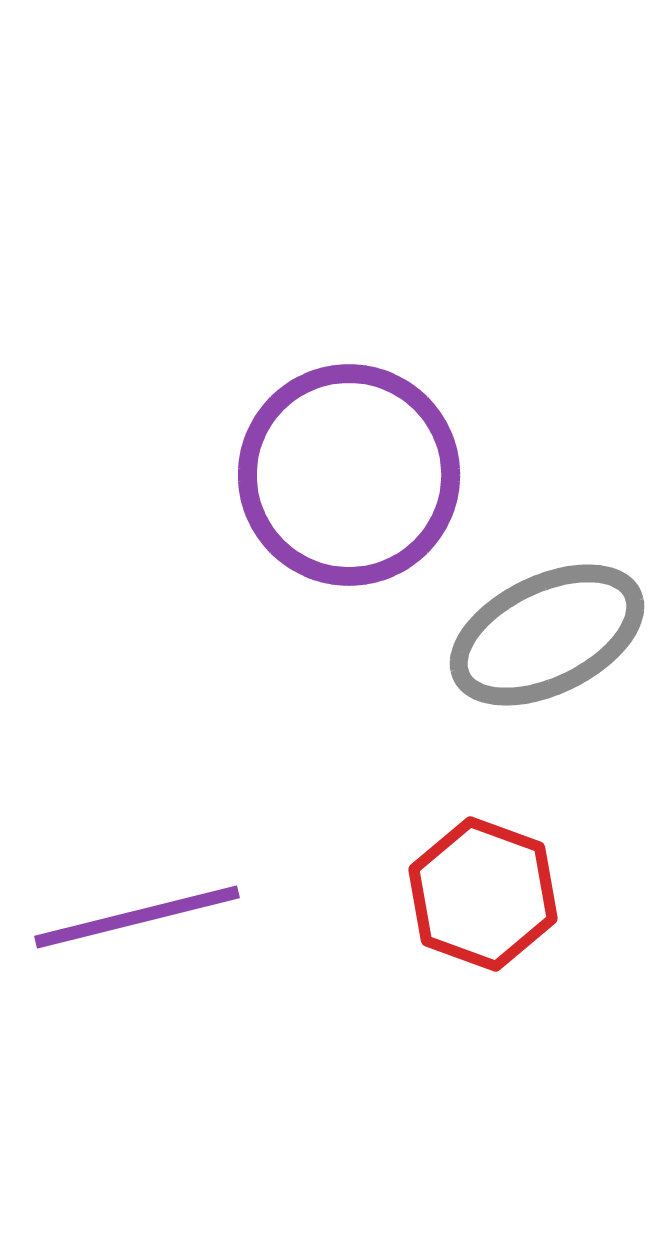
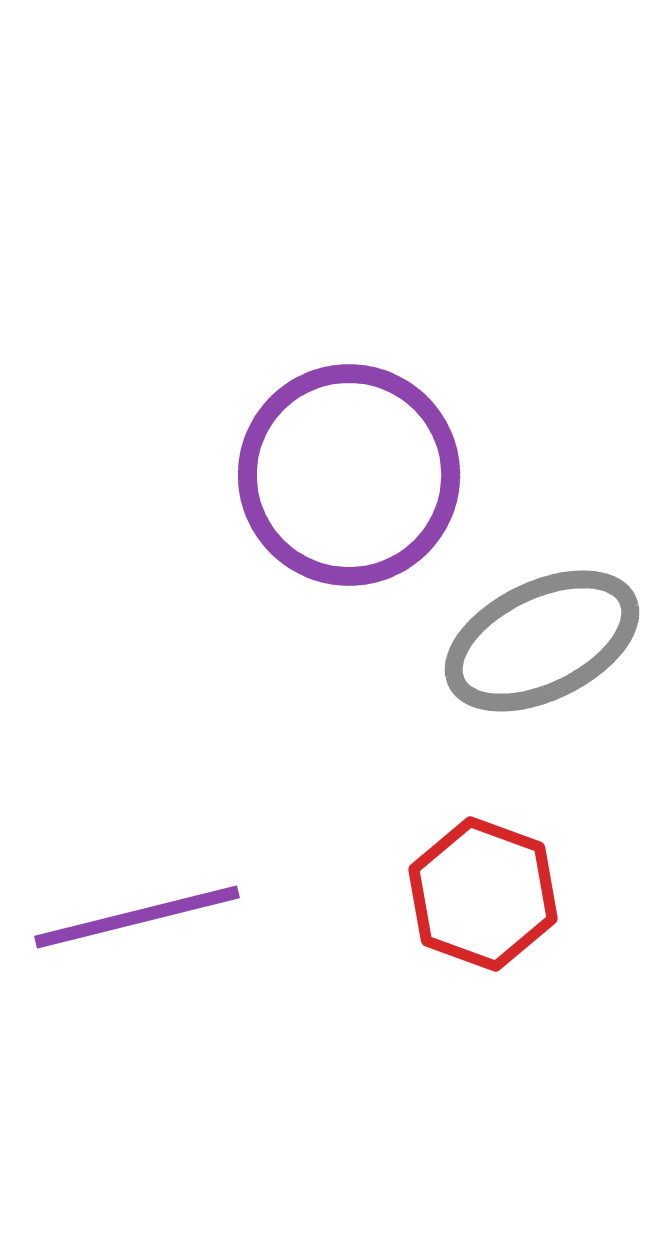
gray ellipse: moved 5 px left, 6 px down
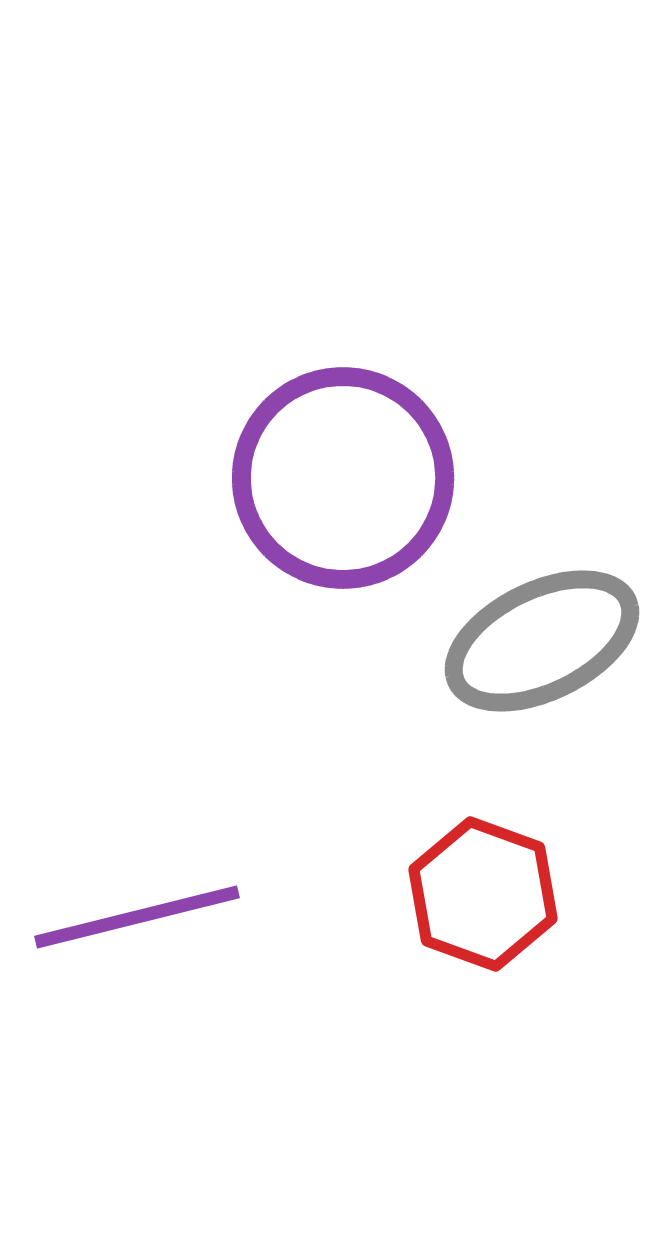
purple circle: moved 6 px left, 3 px down
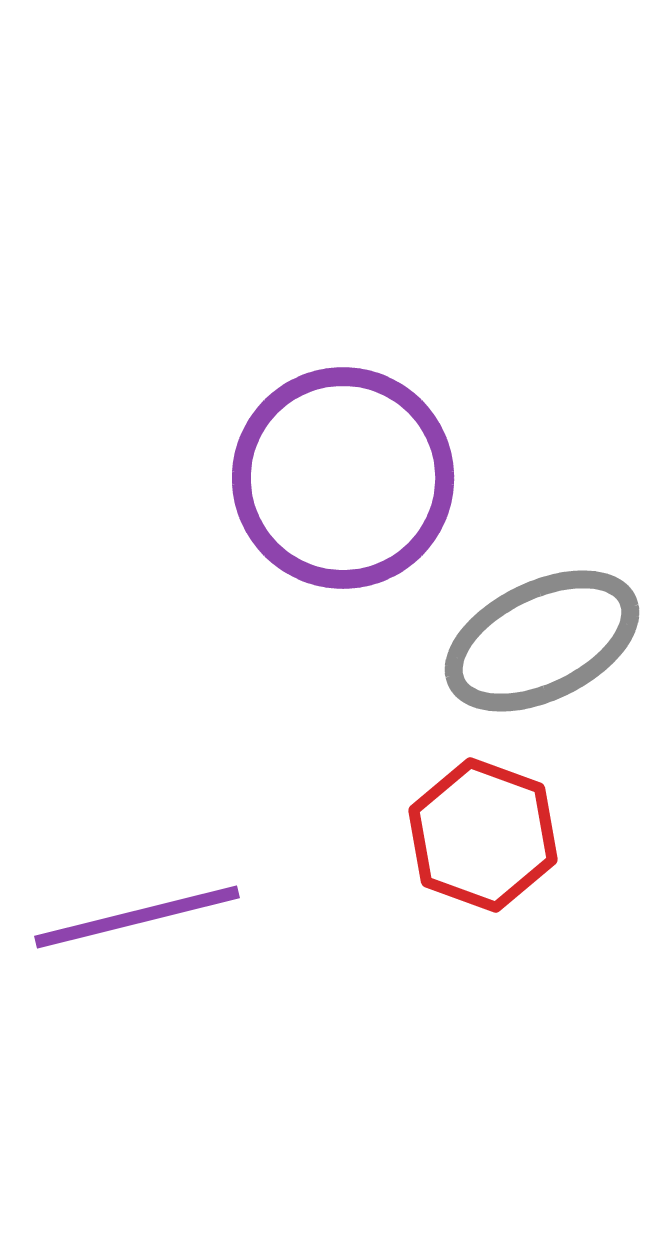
red hexagon: moved 59 px up
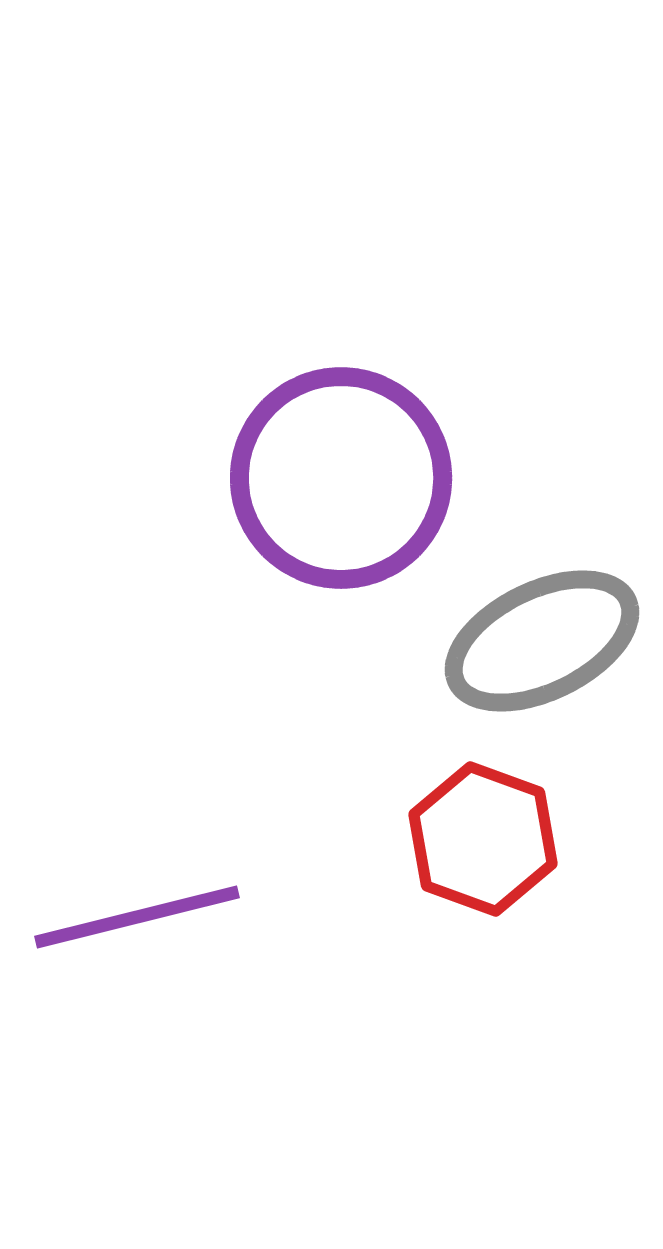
purple circle: moved 2 px left
red hexagon: moved 4 px down
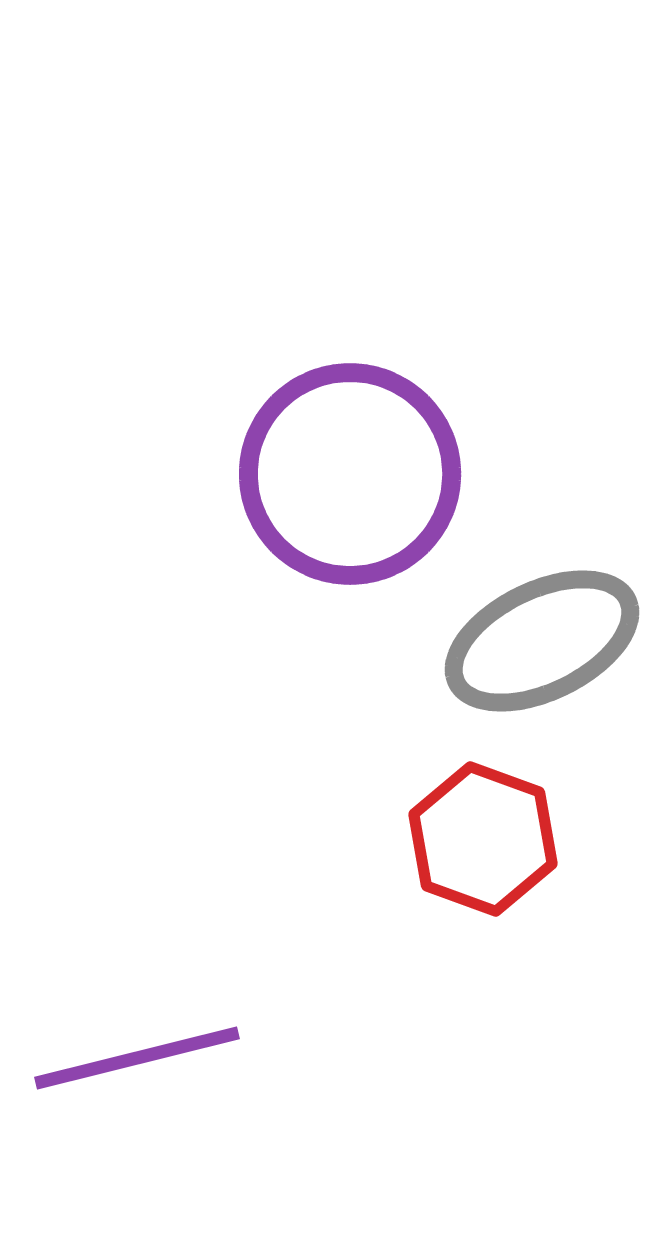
purple circle: moved 9 px right, 4 px up
purple line: moved 141 px down
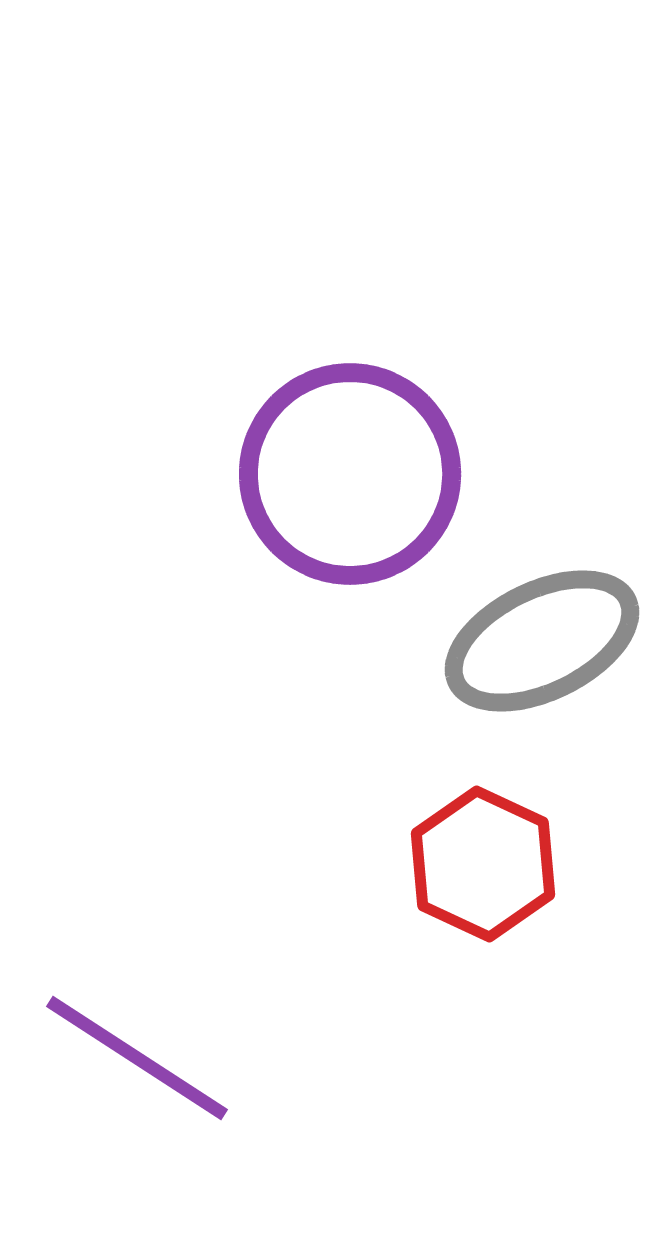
red hexagon: moved 25 px down; rotated 5 degrees clockwise
purple line: rotated 47 degrees clockwise
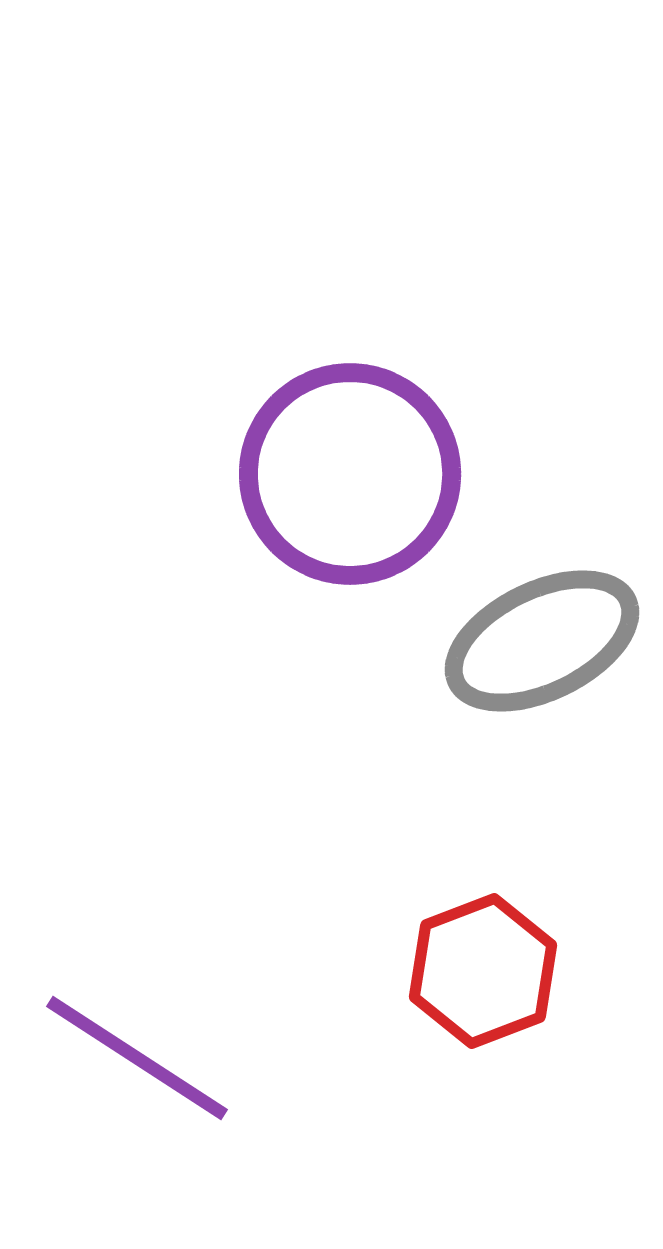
red hexagon: moved 107 px down; rotated 14 degrees clockwise
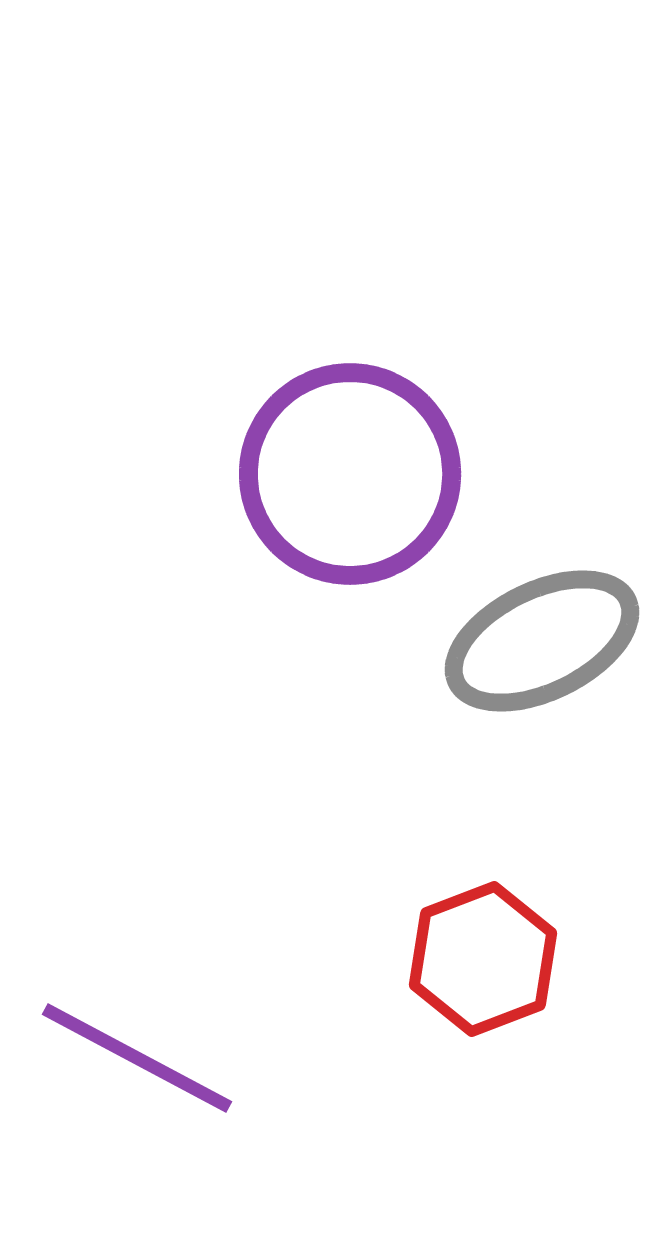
red hexagon: moved 12 px up
purple line: rotated 5 degrees counterclockwise
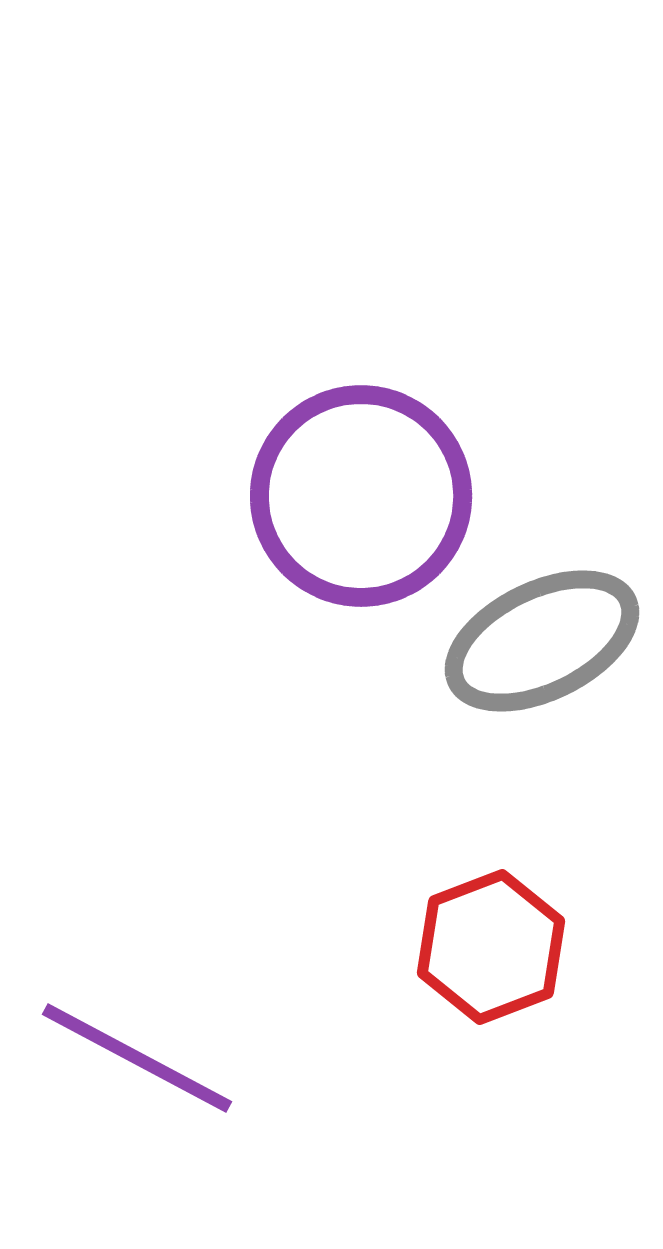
purple circle: moved 11 px right, 22 px down
red hexagon: moved 8 px right, 12 px up
